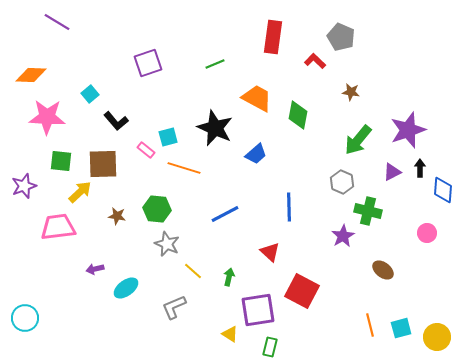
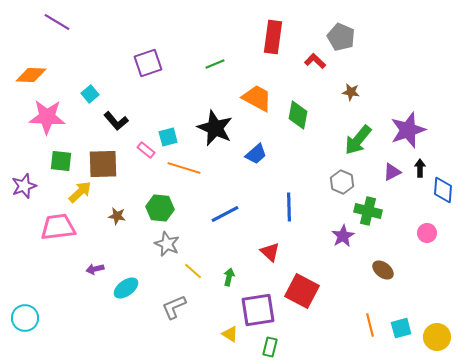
green hexagon at (157, 209): moved 3 px right, 1 px up
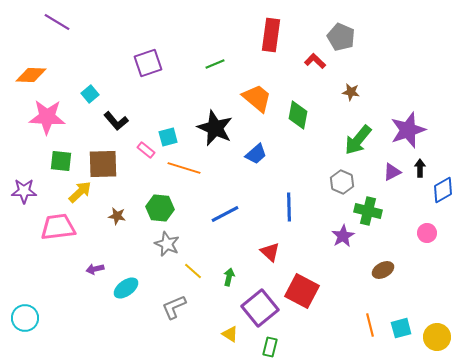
red rectangle at (273, 37): moved 2 px left, 2 px up
orange trapezoid at (257, 98): rotated 12 degrees clockwise
purple star at (24, 186): moved 5 px down; rotated 20 degrees clockwise
blue diamond at (443, 190): rotated 56 degrees clockwise
brown ellipse at (383, 270): rotated 65 degrees counterclockwise
purple square at (258, 310): moved 2 px right, 2 px up; rotated 30 degrees counterclockwise
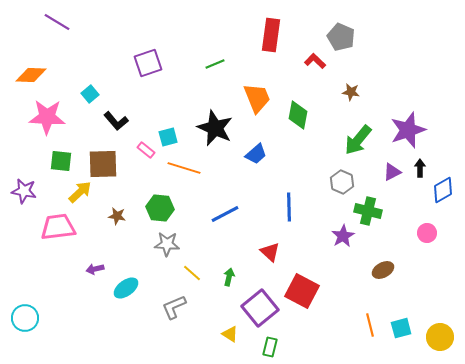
orange trapezoid at (257, 98): rotated 28 degrees clockwise
purple star at (24, 191): rotated 10 degrees clockwise
gray star at (167, 244): rotated 20 degrees counterclockwise
yellow line at (193, 271): moved 1 px left, 2 px down
yellow circle at (437, 337): moved 3 px right
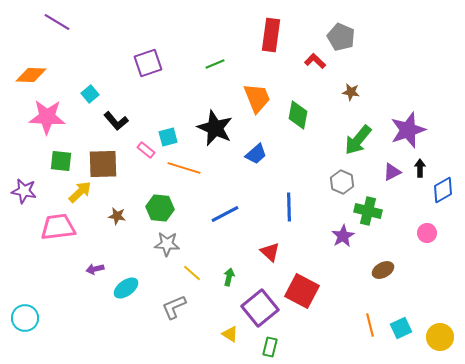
cyan square at (401, 328): rotated 10 degrees counterclockwise
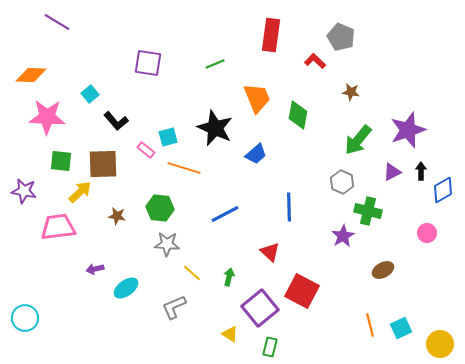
purple square at (148, 63): rotated 28 degrees clockwise
black arrow at (420, 168): moved 1 px right, 3 px down
yellow circle at (440, 337): moved 7 px down
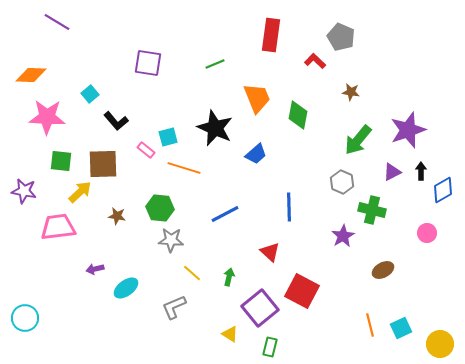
green cross at (368, 211): moved 4 px right, 1 px up
gray star at (167, 244): moved 4 px right, 4 px up
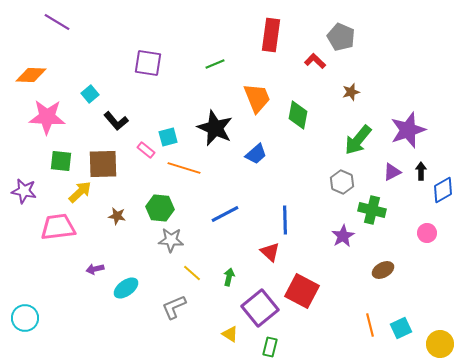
brown star at (351, 92): rotated 24 degrees counterclockwise
blue line at (289, 207): moved 4 px left, 13 px down
